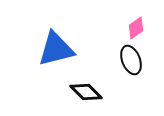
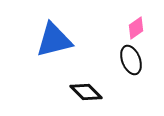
blue triangle: moved 2 px left, 9 px up
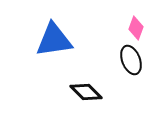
pink diamond: rotated 35 degrees counterclockwise
blue triangle: rotated 6 degrees clockwise
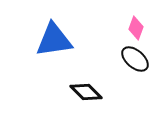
black ellipse: moved 4 px right, 1 px up; rotated 28 degrees counterclockwise
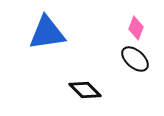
blue triangle: moved 7 px left, 7 px up
black diamond: moved 1 px left, 2 px up
